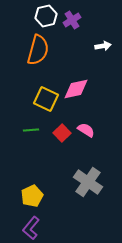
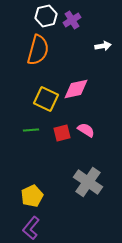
red square: rotated 30 degrees clockwise
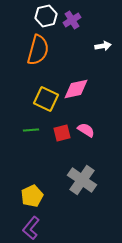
gray cross: moved 6 px left, 2 px up
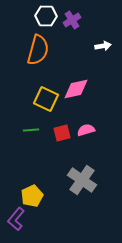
white hexagon: rotated 15 degrees clockwise
pink semicircle: rotated 48 degrees counterclockwise
purple L-shape: moved 15 px left, 9 px up
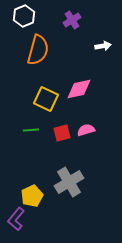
white hexagon: moved 22 px left; rotated 25 degrees counterclockwise
pink diamond: moved 3 px right
gray cross: moved 13 px left, 2 px down; rotated 24 degrees clockwise
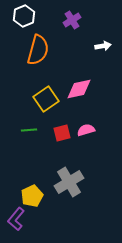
yellow square: rotated 30 degrees clockwise
green line: moved 2 px left
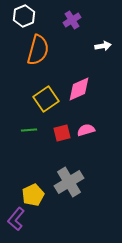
pink diamond: rotated 12 degrees counterclockwise
yellow pentagon: moved 1 px right, 1 px up
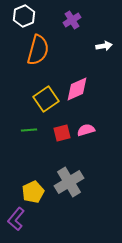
white arrow: moved 1 px right
pink diamond: moved 2 px left
yellow pentagon: moved 3 px up
